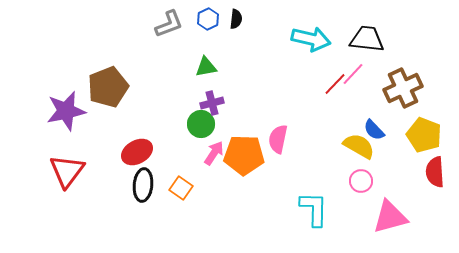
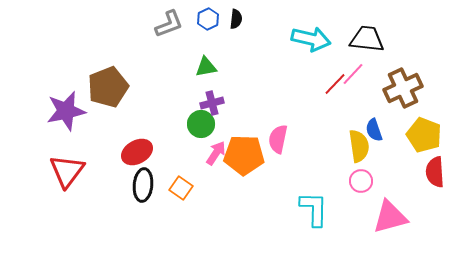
blue semicircle: rotated 25 degrees clockwise
yellow semicircle: rotated 52 degrees clockwise
pink arrow: moved 2 px right
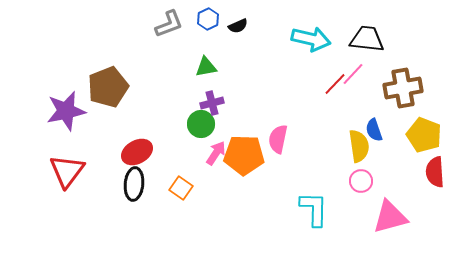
black semicircle: moved 2 px right, 7 px down; rotated 60 degrees clockwise
brown cross: rotated 15 degrees clockwise
black ellipse: moved 9 px left, 1 px up
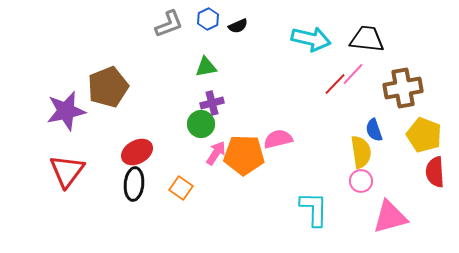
pink semicircle: rotated 64 degrees clockwise
yellow semicircle: moved 2 px right, 6 px down
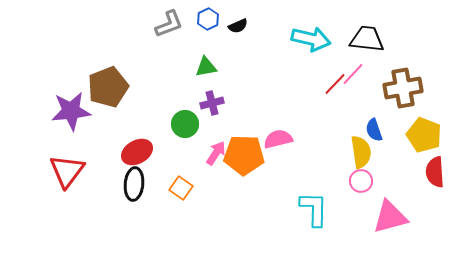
purple star: moved 5 px right; rotated 6 degrees clockwise
green circle: moved 16 px left
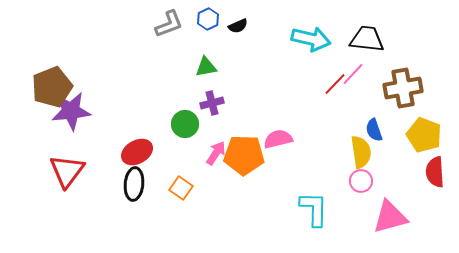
brown pentagon: moved 56 px left
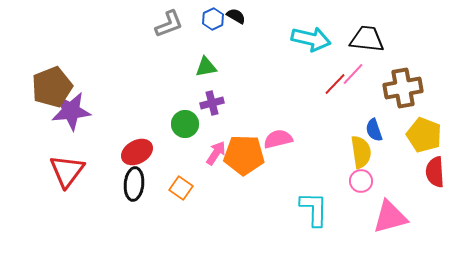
blue hexagon: moved 5 px right
black semicircle: moved 2 px left, 10 px up; rotated 126 degrees counterclockwise
